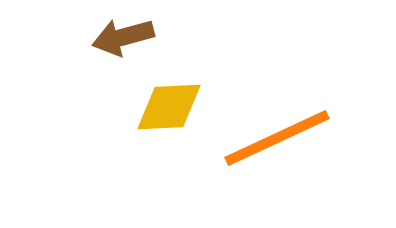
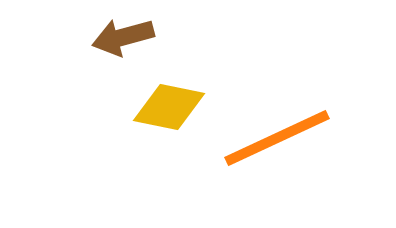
yellow diamond: rotated 14 degrees clockwise
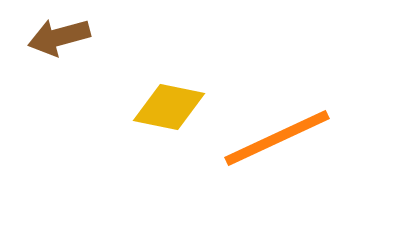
brown arrow: moved 64 px left
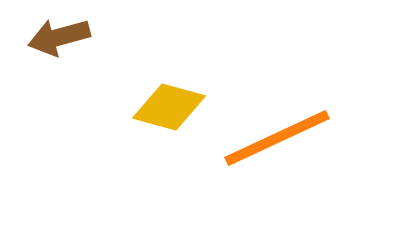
yellow diamond: rotated 4 degrees clockwise
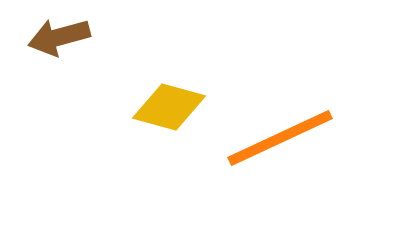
orange line: moved 3 px right
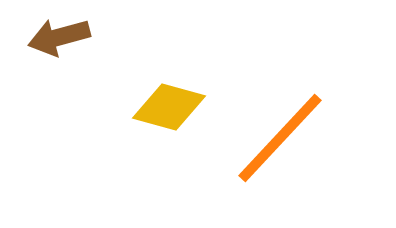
orange line: rotated 22 degrees counterclockwise
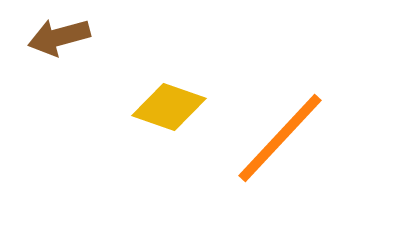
yellow diamond: rotated 4 degrees clockwise
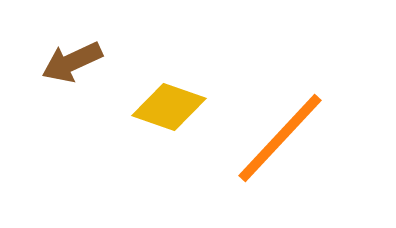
brown arrow: moved 13 px right, 25 px down; rotated 10 degrees counterclockwise
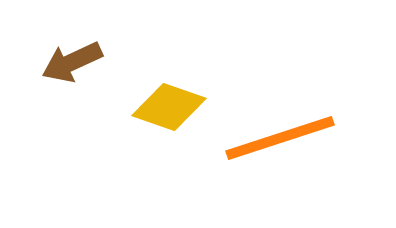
orange line: rotated 29 degrees clockwise
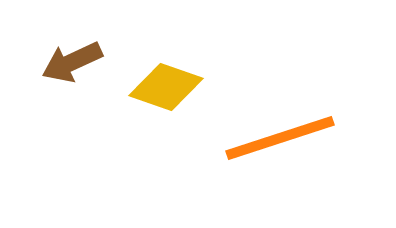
yellow diamond: moved 3 px left, 20 px up
